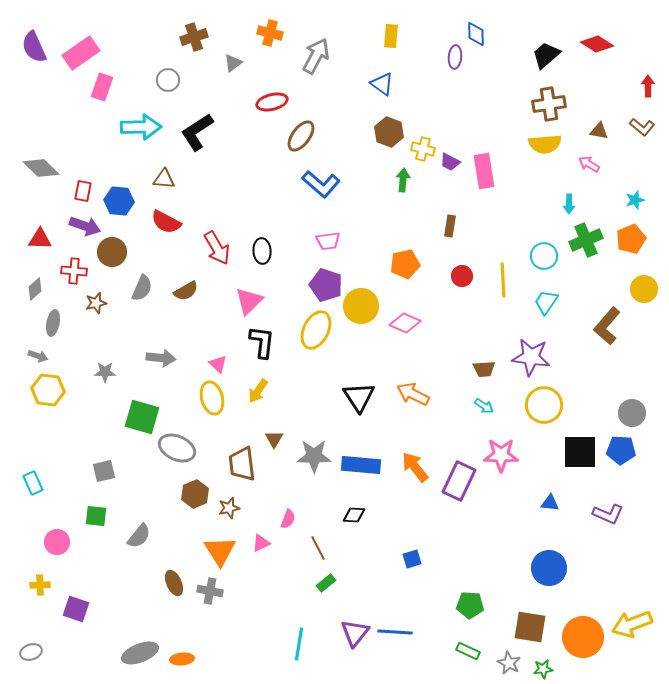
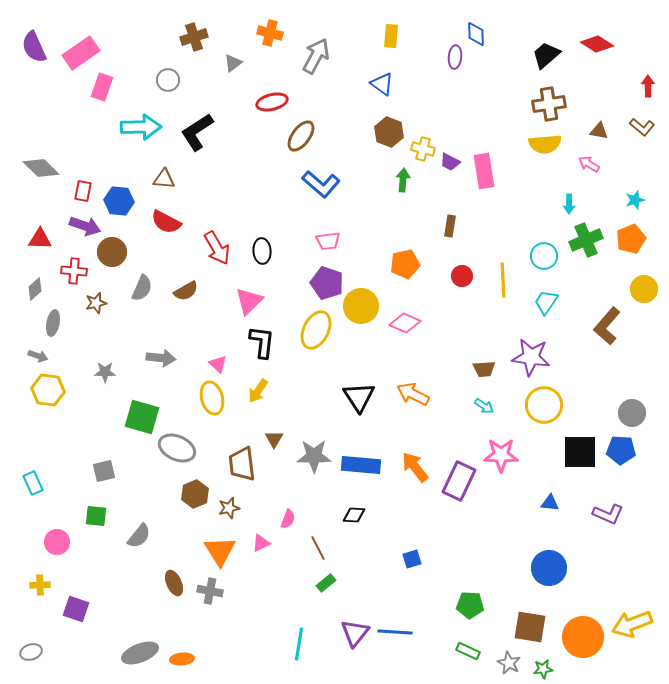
purple pentagon at (326, 285): moved 1 px right, 2 px up
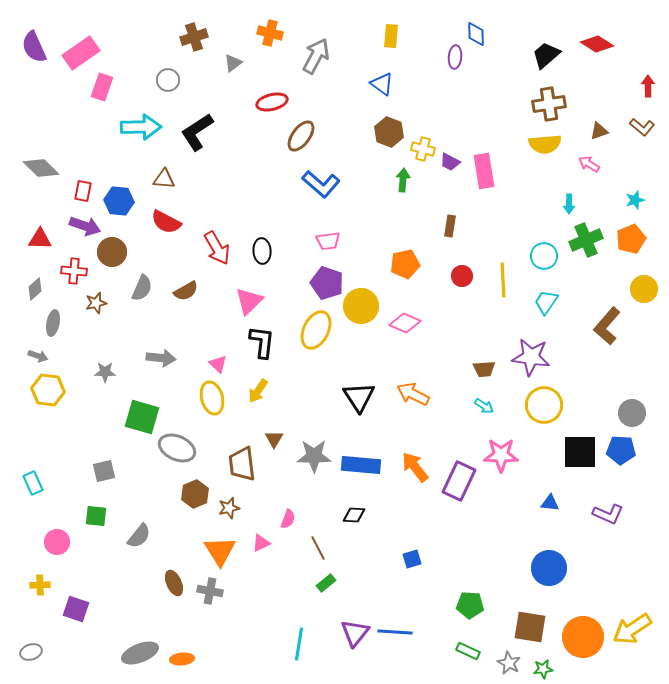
brown triangle at (599, 131): rotated 30 degrees counterclockwise
yellow arrow at (632, 624): moved 5 px down; rotated 12 degrees counterclockwise
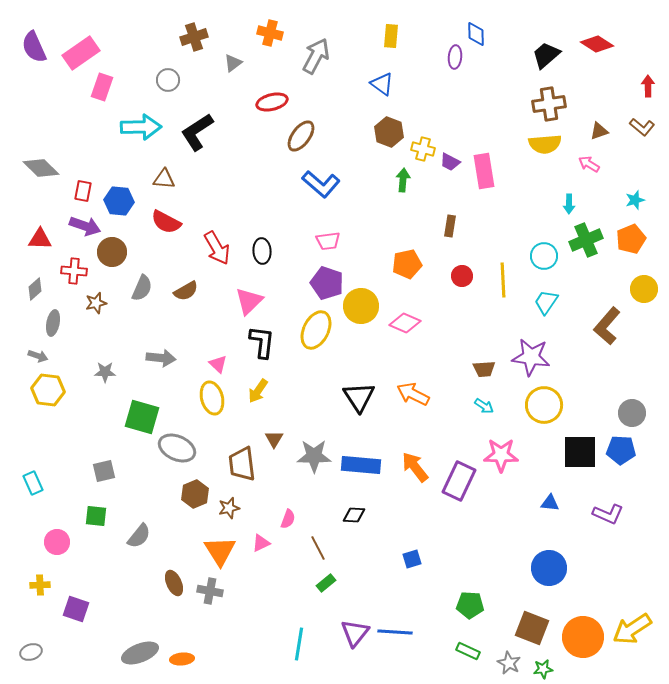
orange pentagon at (405, 264): moved 2 px right
brown square at (530, 627): moved 2 px right, 1 px down; rotated 12 degrees clockwise
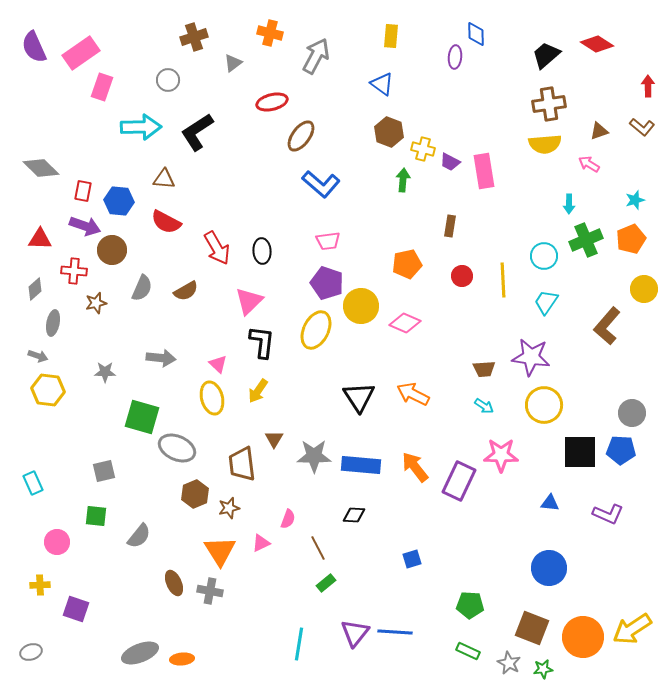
brown circle at (112, 252): moved 2 px up
